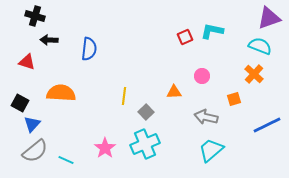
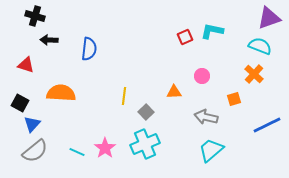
red triangle: moved 1 px left, 3 px down
cyan line: moved 11 px right, 8 px up
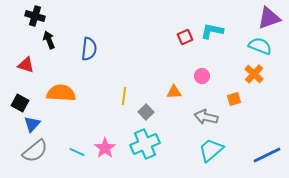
black arrow: rotated 66 degrees clockwise
blue line: moved 30 px down
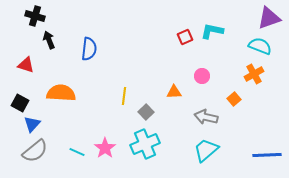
orange cross: rotated 18 degrees clockwise
orange square: rotated 24 degrees counterclockwise
cyan trapezoid: moved 5 px left
blue line: rotated 24 degrees clockwise
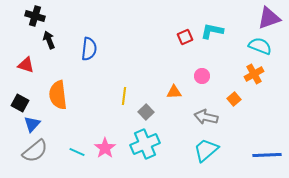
orange semicircle: moved 3 px left, 2 px down; rotated 100 degrees counterclockwise
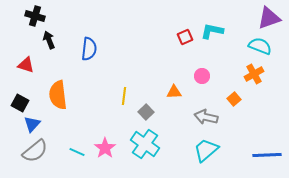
cyan cross: rotated 32 degrees counterclockwise
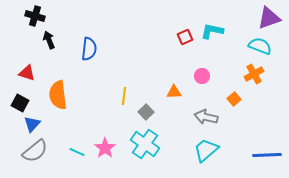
red triangle: moved 1 px right, 8 px down
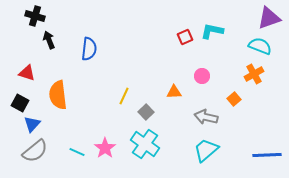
yellow line: rotated 18 degrees clockwise
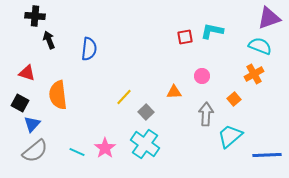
black cross: rotated 12 degrees counterclockwise
red square: rotated 14 degrees clockwise
yellow line: moved 1 px down; rotated 18 degrees clockwise
gray arrow: moved 3 px up; rotated 80 degrees clockwise
cyan trapezoid: moved 24 px right, 14 px up
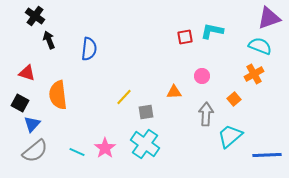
black cross: rotated 30 degrees clockwise
gray square: rotated 35 degrees clockwise
